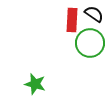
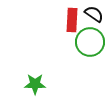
green circle: moved 1 px up
green star: rotated 15 degrees counterclockwise
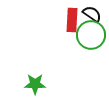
black semicircle: moved 2 px left
green circle: moved 1 px right, 7 px up
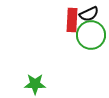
black semicircle: moved 3 px left; rotated 120 degrees clockwise
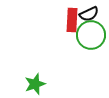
green star: rotated 20 degrees counterclockwise
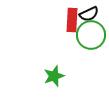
green star: moved 19 px right, 8 px up
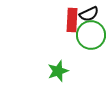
green star: moved 4 px right, 5 px up
